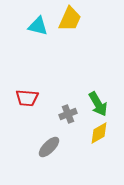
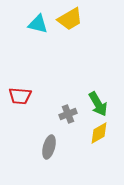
yellow trapezoid: rotated 36 degrees clockwise
cyan triangle: moved 2 px up
red trapezoid: moved 7 px left, 2 px up
gray ellipse: rotated 30 degrees counterclockwise
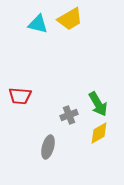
gray cross: moved 1 px right, 1 px down
gray ellipse: moved 1 px left
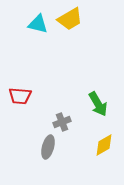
gray cross: moved 7 px left, 7 px down
yellow diamond: moved 5 px right, 12 px down
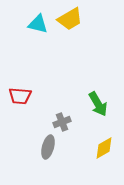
yellow diamond: moved 3 px down
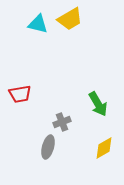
red trapezoid: moved 2 px up; rotated 15 degrees counterclockwise
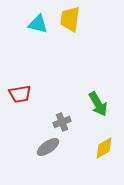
yellow trapezoid: rotated 128 degrees clockwise
gray ellipse: rotated 40 degrees clockwise
